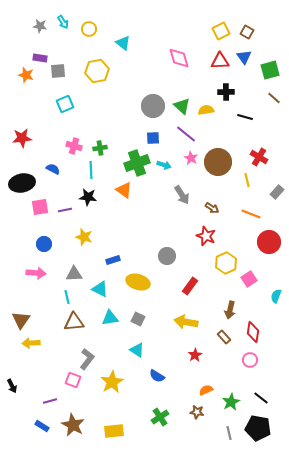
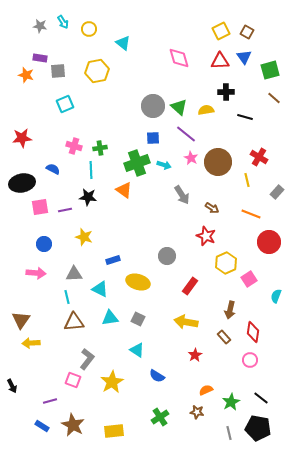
green triangle at (182, 106): moved 3 px left, 1 px down
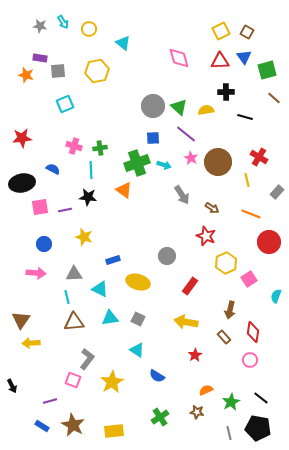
green square at (270, 70): moved 3 px left
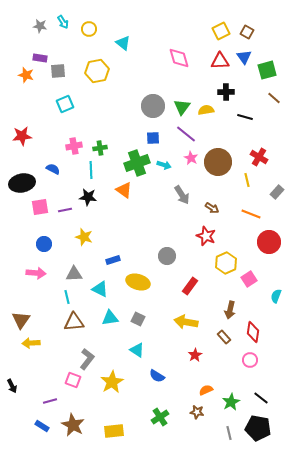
green triangle at (179, 107): moved 3 px right; rotated 24 degrees clockwise
red star at (22, 138): moved 2 px up
pink cross at (74, 146): rotated 28 degrees counterclockwise
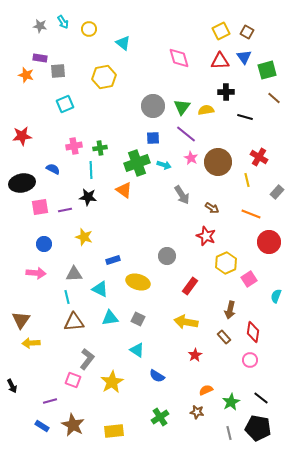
yellow hexagon at (97, 71): moved 7 px right, 6 px down
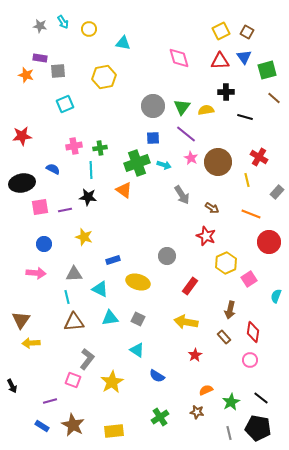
cyan triangle at (123, 43): rotated 28 degrees counterclockwise
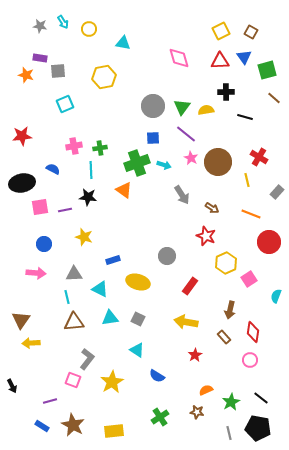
brown square at (247, 32): moved 4 px right
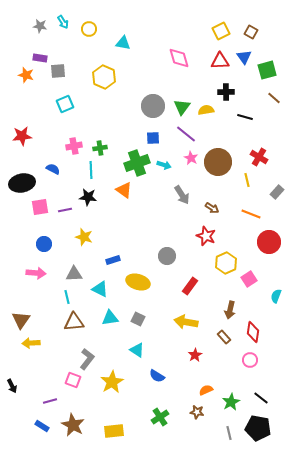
yellow hexagon at (104, 77): rotated 25 degrees counterclockwise
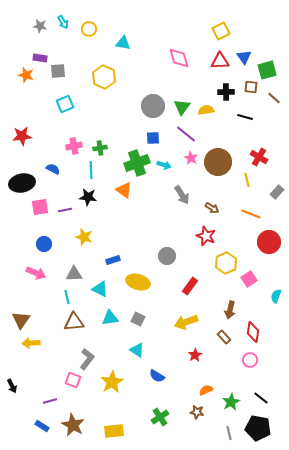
brown square at (251, 32): moved 55 px down; rotated 24 degrees counterclockwise
pink arrow at (36, 273): rotated 18 degrees clockwise
yellow arrow at (186, 322): rotated 30 degrees counterclockwise
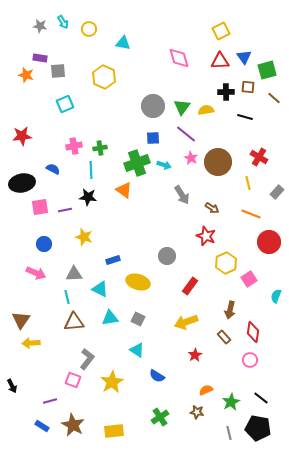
brown square at (251, 87): moved 3 px left
yellow line at (247, 180): moved 1 px right, 3 px down
